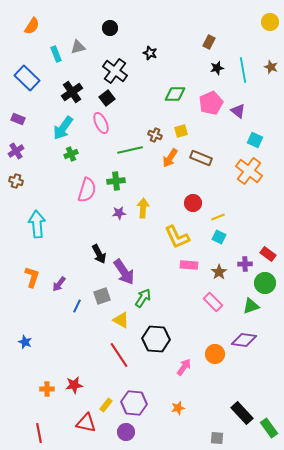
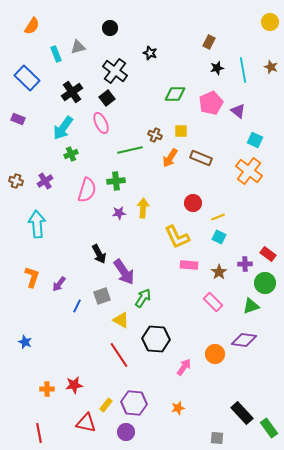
yellow square at (181, 131): rotated 16 degrees clockwise
purple cross at (16, 151): moved 29 px right, 30 px down
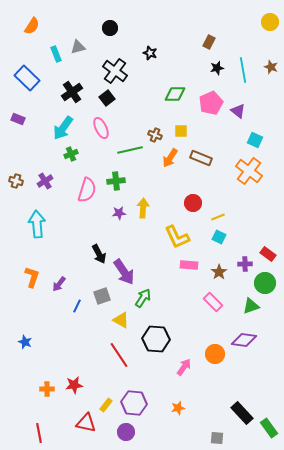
pink ellipse at (101, 123): moved 5 px down
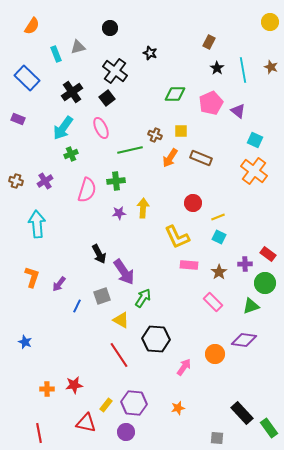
black star at (217, 68): rotated 24 degrees counterclockwise
orange cross at (249, 171): moved 5 px right
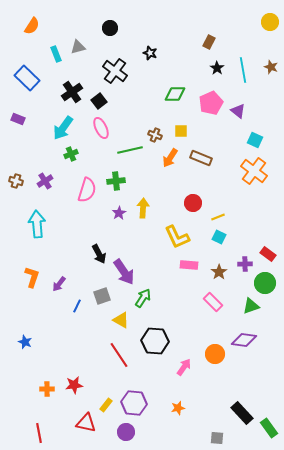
black square at (107, 98): moved 8 px left, 3 px down
purple star at (119, 213): rotated 24 degrees counterclockwise
black hexagon at (156, 339): moved 1 px left, 2 px down
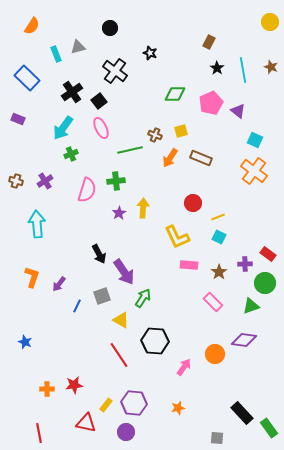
yellow square at (181, 131): rotated 16 degrees counterclockwise
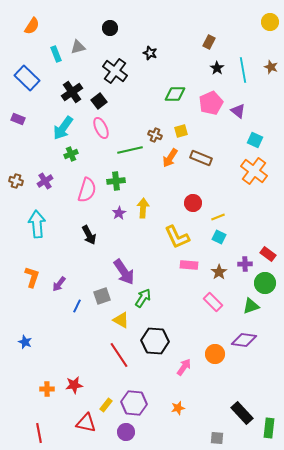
black arrow at (99, 254): moved 10 px left, 19 px up
green rectangle at (269, 428): rotated 42 degrees clockwise
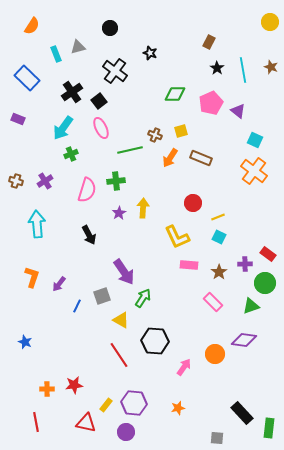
red line at (39, 433): moved 3 px left, 11 px up
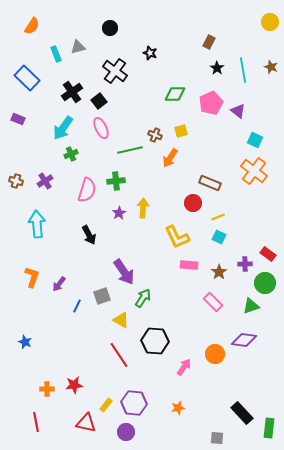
brown rectangle at (201, 158): moved 9 px right, 25 px down
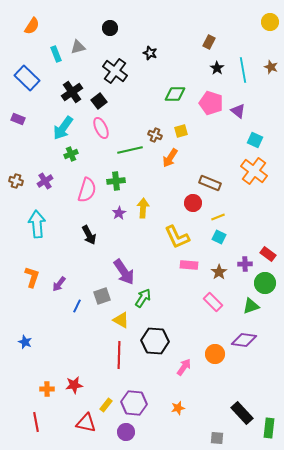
pink pentagon at (211, 103): rotated 30 degrees counterclockwise
red line at (119, 355): rotated 36 degrees clockwise
